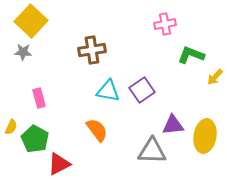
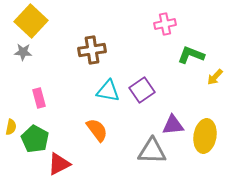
yellow semicircle: rotated 14 degrees counterclockwise
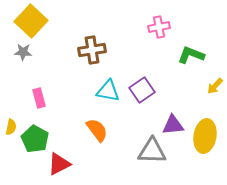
pink cross: moved 6 px left, 3 px down
yellow arrow: moved 9 px down
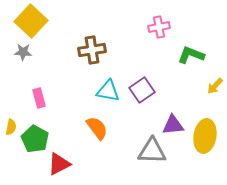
orange semicircle: moved 2 px up
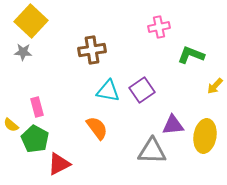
pink rectangle: moved 2 px left, 9 px down
yellow semicircle: moved 2 px up; rotated 119 degrees clockwise
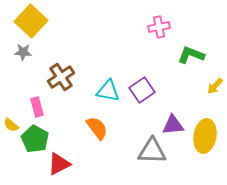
brown cross: moved 31 px left, 27 px down; rotated 24 degrees counterclockwise
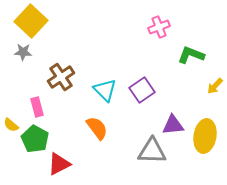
pink cross: rotated 10 degrees counterclockwise
cyan triangle: moved 3 px left, 1 px up; rotated 35 degrees clockwise
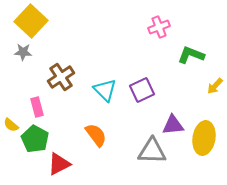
purple square: rotated 10 degrees clockwise
orange semicircle: moved 1 px left, 7 px down
yellow ellipse: moved 1 px left, 2 px down
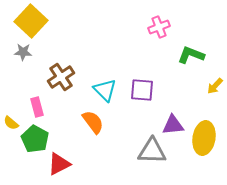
purple square: rotated 30 degrees clockwise
yellow semicircle: moved 2 px up
orange semicircle: moved 3 px left, 13 px up
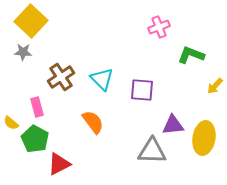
cyan triangle: moved 3 px left, 11 px up
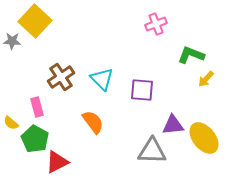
yellow square: moved 4 px right
pink cross: moved 3 px left, 3 px up
gray star: moved 11 px left, 11 px up
yellow arrow: moved 9 px left, 7 px up
yellow ellipse: rotated 48 degrees counterclockwise
red triangle: moved 2 px left, 2 px up
